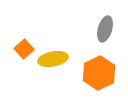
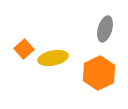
yellow ellipse: moved 1 px up
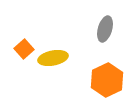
orange hexagon: moved 8 px right, 7 px down
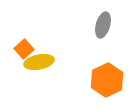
gray ellipse: moved 2 px left, 4 px up
yellow ellipse: moved 14 px left, 4 px down
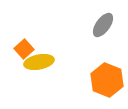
gray ellipse: rotated 20 degrees clockwise
orange hexagon: rotated 12 degrees counterclockwise
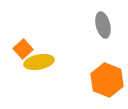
gray ellipse: rotated 50 degrees counterclockwise
orange square: moved 1 px left
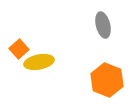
orange square: moved 4 px left
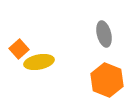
gray ellipse: moved 1 px right, 9 px down
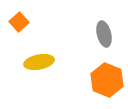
orange square: moved 27 px up
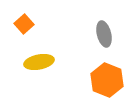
orange square: moved 5 px right, 2 px down
